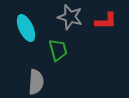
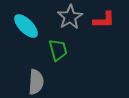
gray star: rotated 25 degrees clockwise
red L-shape: moved 2 px left, 1 px up
cyan ellipse: moved 2 px up; rotated 20 degrees counterclockwise
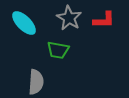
gray star: moved 1 px left, 1 px down; rotated 10 degrees counterclockwise
cyan ellipse: moved 2 px left, 3 px up
green trapezoid: rotated 115 degrees clockwise
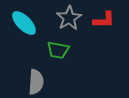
gray star: rotated 10 degrees clockwise
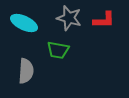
gray star: rotated 25 degrees counterclockwise
cyan ellipse: rotated 20 degrees counterclockwise
gray semicircle: moved 10 px left, 11 px up
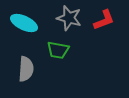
red L-shape: rotated 20 degrees counterclockwise
gray semicircle: moved 2 px up
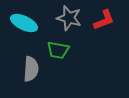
gray semicircle: moved 5 px right
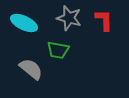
red L-shape: rotated 70 degrees counterclockwise
gray semicircle: rotated 55 degrees counterclockwise
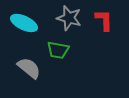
gray semicircle: moved 2 px left, 1 px up
